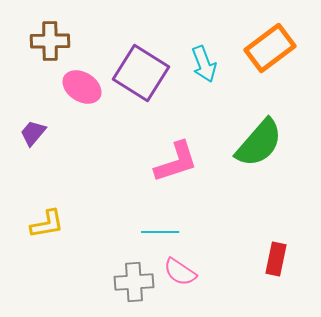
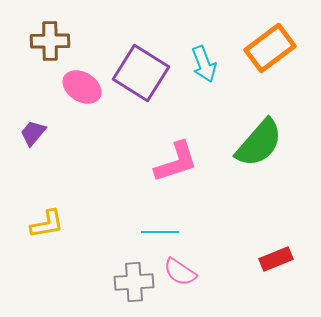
red rectangle: rotated 56 degrees clockwise
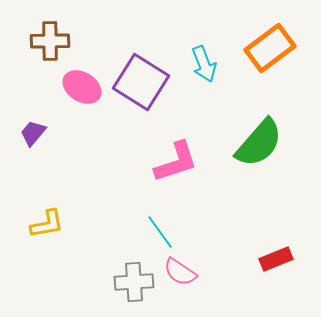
purple square: moved 9 px down
cyan line: rotated 54 degrees clockwise
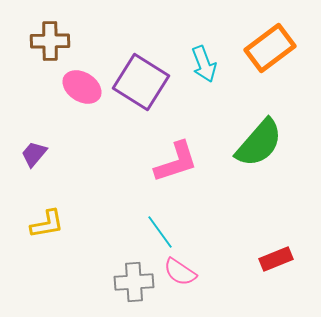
purple trapezoid: moved 1 px right, 21 px down
